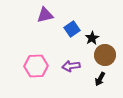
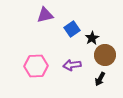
purple arrow: moved 1 px right, 1 px up
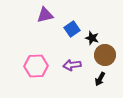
black star: rotated 24 degrees counterclockwise
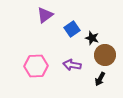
purple triangle: rotated 24 degrees counterclockwise
purple arrow: rotated 18 degrees clockwise
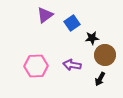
blue square: moved 6 px up
black star: rotated 24 degrees counterclockwise
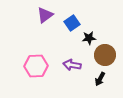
black star: moved 3 px left
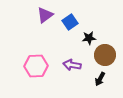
blue square: moved 2 px left, 1 px up
